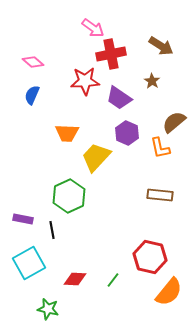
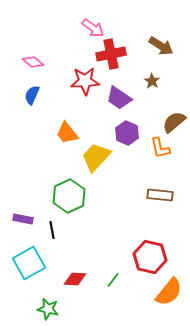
orange trapezoid: rotated 50 degrees clockwise
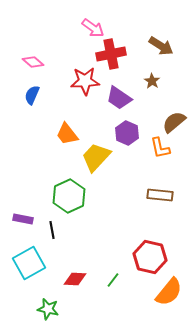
orange trapezoid: moved 1 px down
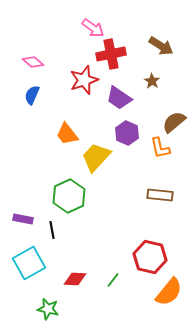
red star: moved 1 px left, 1 px up; rotated 16 degrees counterclockwise
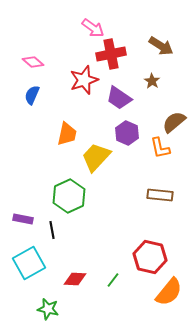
orange trapezoid: rotated 130 degrees counterclockwise
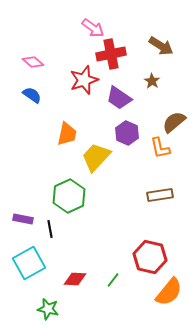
blue semicircle: rotated 102 degrees clockwise
brown rectangle: rotated 15 degrees counterclockwise
black line: moved 2 px left, 1 px up
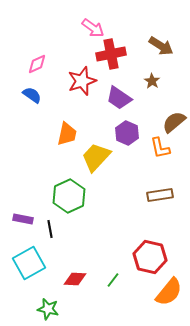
pink diamond: moved 4 px right, 2 px down; rotated 65 degrees counterclockwise
red star: moved 2 px left, 1 px down
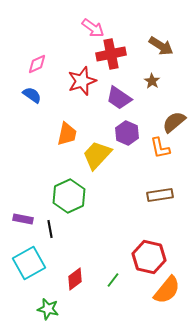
yellow trapezoid: moved 1 px right, 2 px up
red hexagon: moved 1 px left
red diamond: rotated 40 degrees counterclockwise
orange semicircle: moved 2 px left, 2 px up
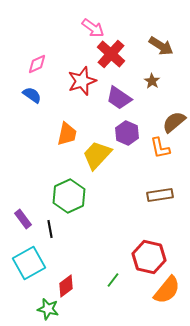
red cross: rotated 36 degrees counterclockwise
purple rectangle: rotated 42 degrees clockwise
red diamond: moved 9 px left, 7 px down
